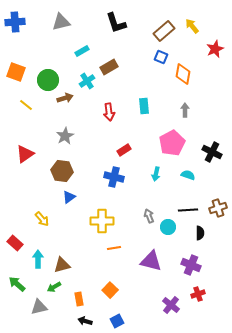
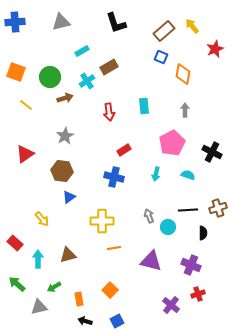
green circle at (48, 80): moved 2 px right, 3 px up
black semicircle at (200, 233): moved 3 px right
brown triangle at (62, 265): moved 6 px right, 10 px up
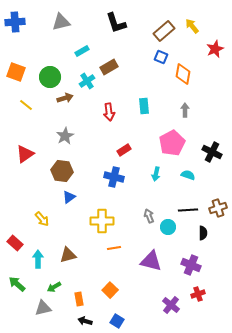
gray triangle at (39, 307): moved 4 px right, 1 px down
blue square at (117, 321): rotated 32 degrees counterclockwise
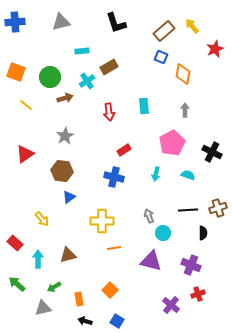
cyan rectangle at (82, 51): rotated 24 degrees clockwise
cyan circle at (168, 227): moved 5 px left, 6 px down
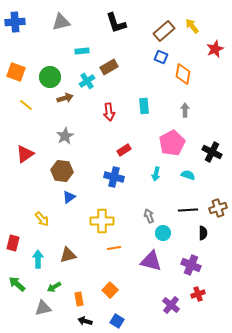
red rectangle at (15, 243): moved 2 px left; rotated 63 degrees clockwise
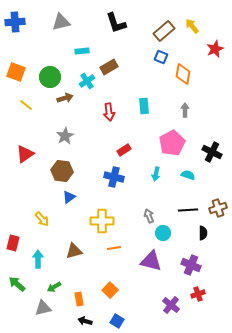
brown triangle at (68, 255): moved 6 px right, 4 px up
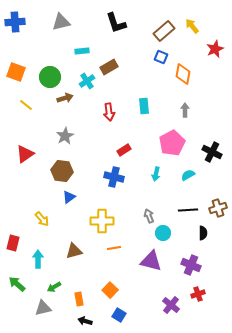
cyan semicircle at (188, 175): rotated 48 degrees counterclockwise
blue square at (117, 321): moved 2 px right, 6 px up
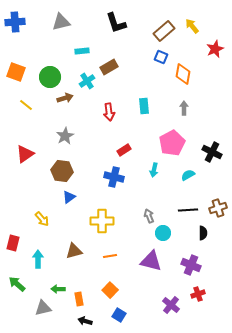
gray arrow at (185, 110): moved 1 px left, 2 px up
cyan arrow at (156, 174): moved 2 px left, 4 px up
orange line at (114, 248): moved 4 px left, 8 px down
green arrow at (54, 287): moved 4 px right, 2 px down; rotated 32 degrees clockwise
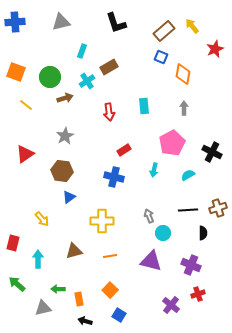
cyan rectangle at (82, 51): rotated 64 degrees counterclockwise
